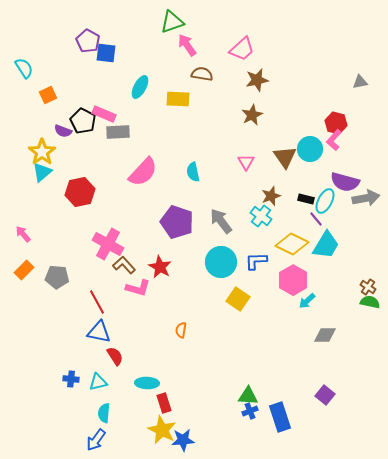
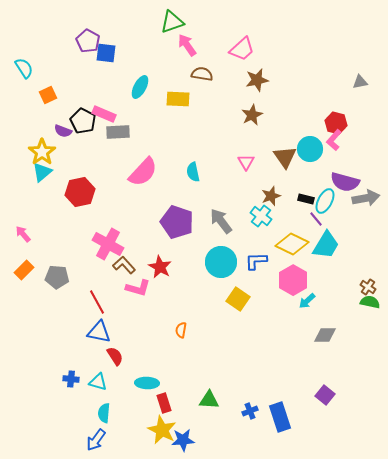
cyan triangle at (98, 382): rotated 30 degrees clockwise
green triangle at (248, 396): moved 39 px left, 4 px down
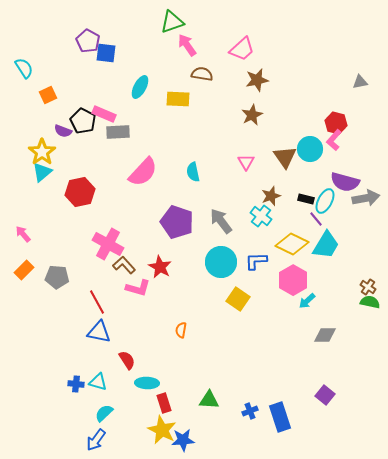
red semicircle at (115, 356): moved 12 px right, 4 px down
blue cross at (71, 379): moved 5 px right, 5 px down
cyan semicircle at (104, 413): rotated 42 degrees clockwise
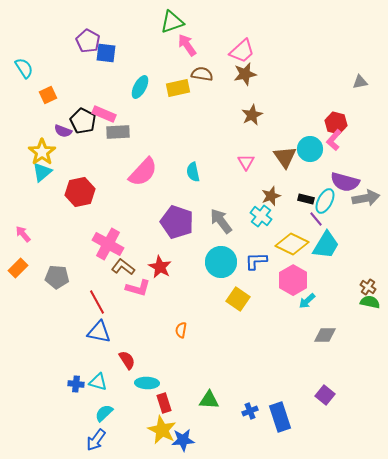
pink trapezoid at (242, 49): moved 2 px down
brown star at (257, 80): moved 12 px left, 6 px up
yellow rectangle at (178, 99): moved 11 px up; rotated 15 degrees counterclockwise
brown L-shape at (124, 265): moved 1 px left, 2 px down; rotated 10 degrees counterclockwise
orange rectangle at (24, 270): moved 6 px left, 2 px up
